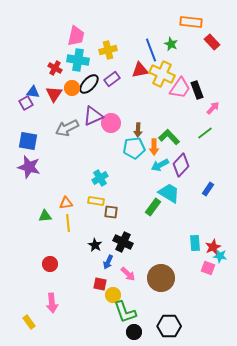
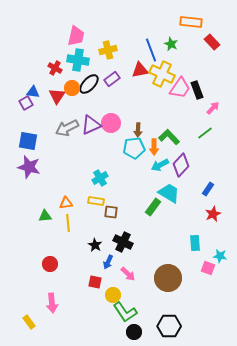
red triangle at (54, 94): moved 3 px right, 2 px down
purple triangle at (93, 116): moved 2 px left, 9 px down
red star at (213, 247): moved 33 px up
brown circle at (161, 278): moved 7 px right
red square at (100, 284): moved 5 px left, 2 px up
green L-shape at (125, 312): rotated 15 degrees counterclockwise
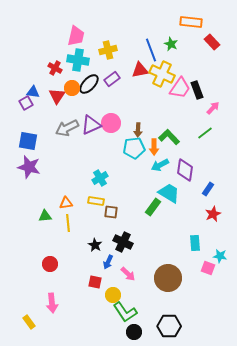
purple diamond at (181, 165): moved 4 px right, 5 px down; rotated 35 degrees counterclockwise
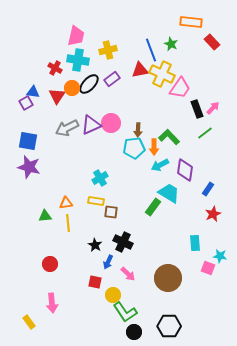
black rectangle at (197, 90): moved 19 px down
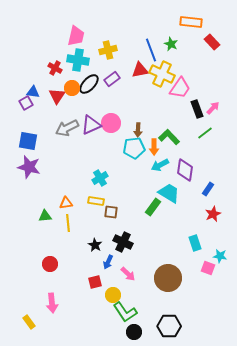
cyan rectangle at (195, 243): rotated 14 degrees counterclockwise
red square at (95, 282): rotated 24 degrees counterclockwise
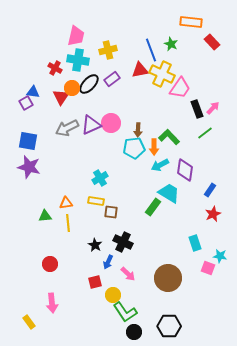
red triangle at (57, 96): moved 4 px right, 1 px down
blue rectangle at (208, 189): moved 2 px right, 1 px down
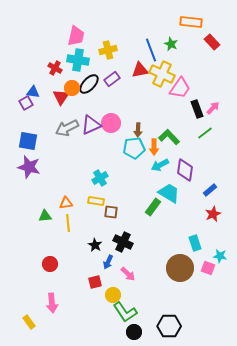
blue rectangle at (210, 190): rotated 16 degrees clockwise
brown circle at (168, 278): moved 12 px right, 10 px up
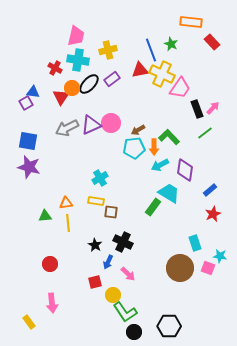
brown arrow at (138, 130): rotated 56 degrees clockwise
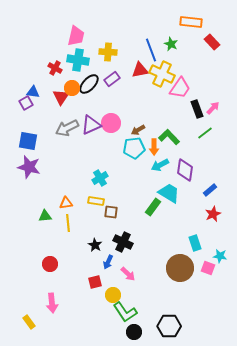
yellow cross at (108, 50): moved 2 px down; rotated 18 degrees clockwise
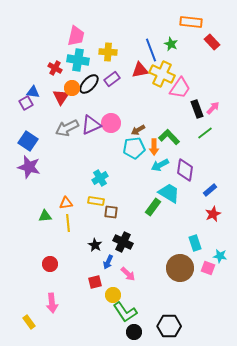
blue square at (28, 141): rotated 24 degrees clockwise
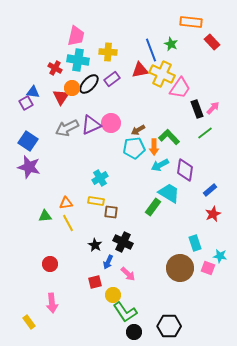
yellow line at (68, 223): rotated 24 degrees counterclockwise
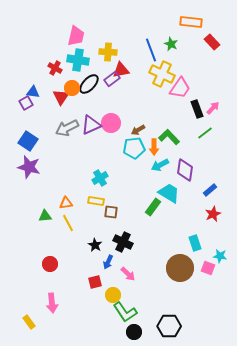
red triangle at (140, 70): moved 19 px left
